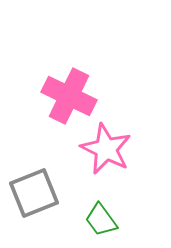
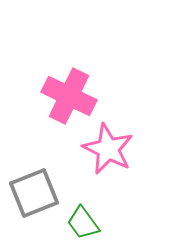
pink star: moved 2 px right
green trapezoid: moved 18 px left, 3 px down
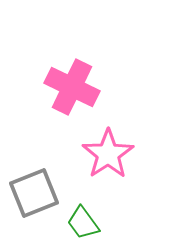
pink cross: moved 3 px right, 9 px up
pink star: moved 5 px down; rotated 12 degrees clockwise
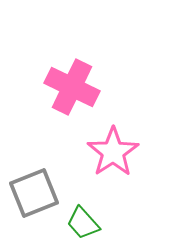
pink star: moved 5 px right, 2 px up
green trapezoid: rotated 6 degrees counterclockwise
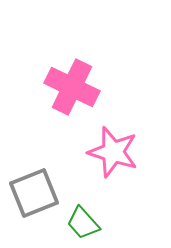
pink star: rotated 21 degrees counterclockwise
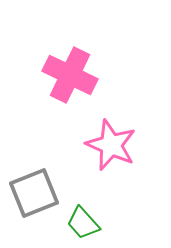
pink cross: moved 2 px left, 12 px up
pink star: moved 2 px left, 7 px up; rotated 6 degrees clockwise
